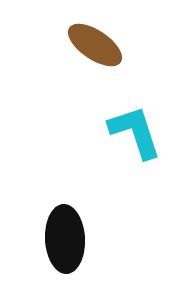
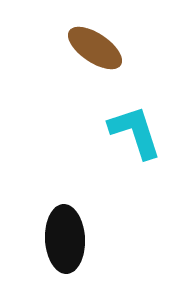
brown ellipse: moved 3 px down
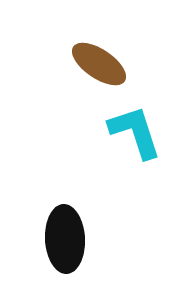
brown ellipse: moved 4 px right, 16 px down
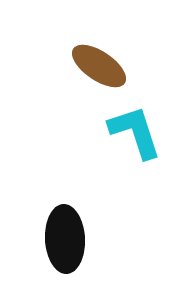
brown ellipse: moved 2 px down
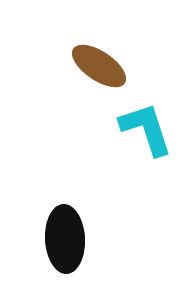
cyan L-shape: moved 11 px right, 3 px up
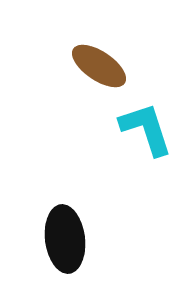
black ellipse: rotated 4 degrees counterclockwise
